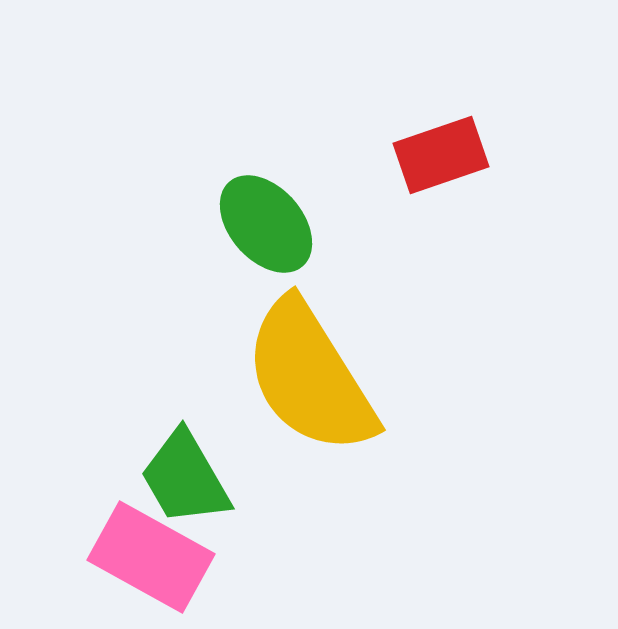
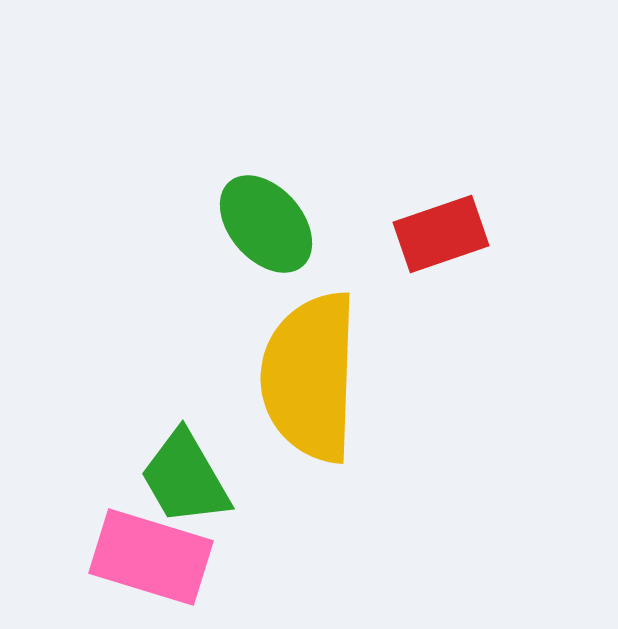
red rectangle: moved 79 px down
yellow semicircle: rotated 34 degrees clockwise
pink rectangle: rotated 12 degrees counterclockwise
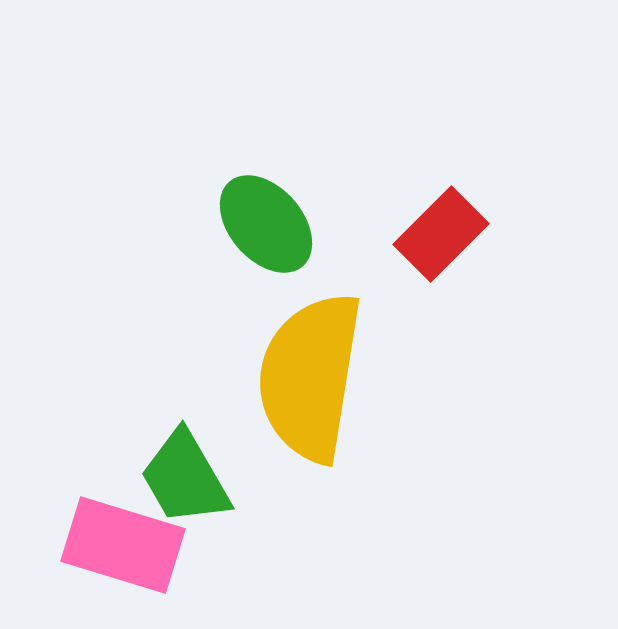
red rectangle: rotated 26 degrees counterclockwise
yellow semicircle: rotated 7 degrees clockwise
pink rectangle: moved 28 px left, 12 px up
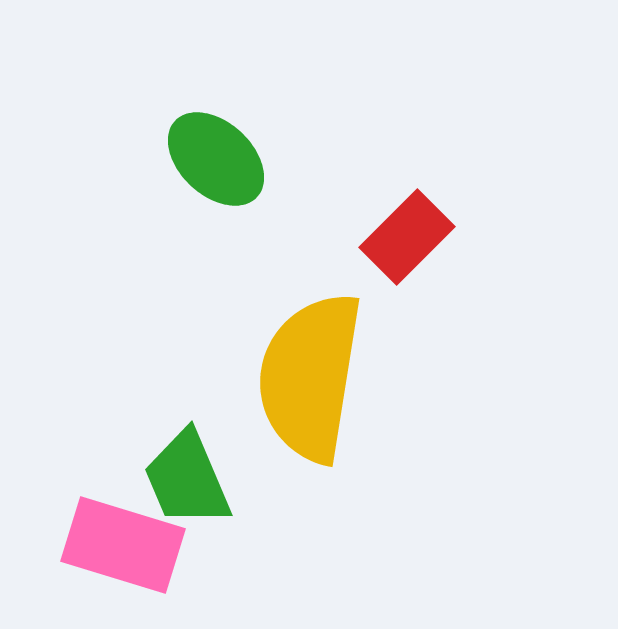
green ellipse: moved 50 px left, 65 px up; rotated 6 degrees counterclockwise
red rectangle: moved 34 px left, 3 px down
green trapezoid: moved 2 px right, 1 px down; rotated 7 degrees clockwise
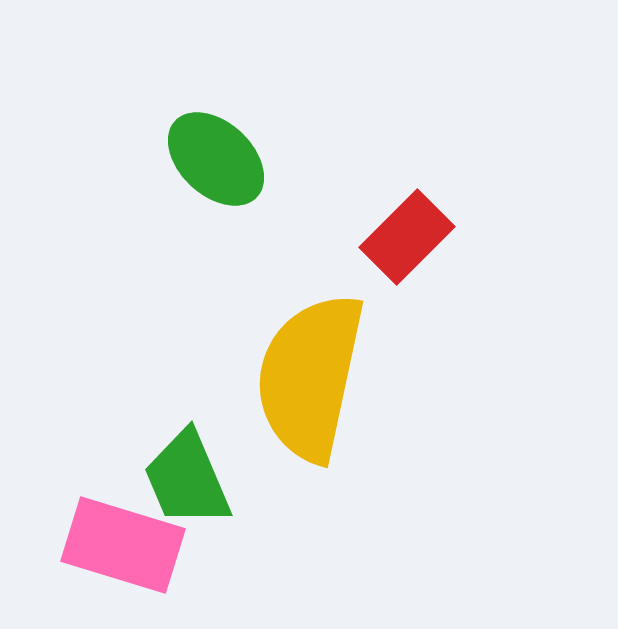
yellow semicircle: rotated 3 degrees clockwise
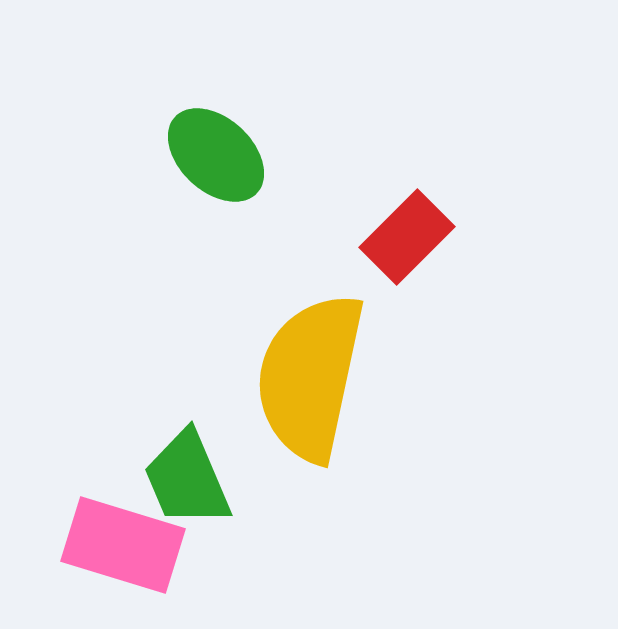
green ellipse: moved 4 px up
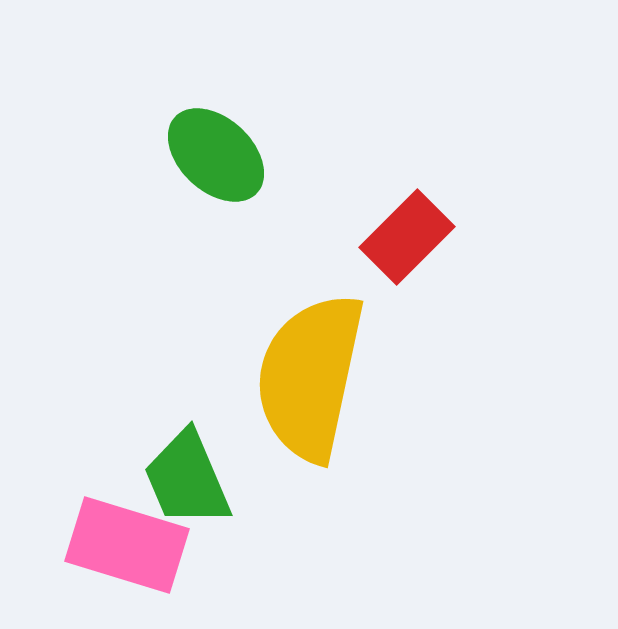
pink rectangle: moved 4 px right
